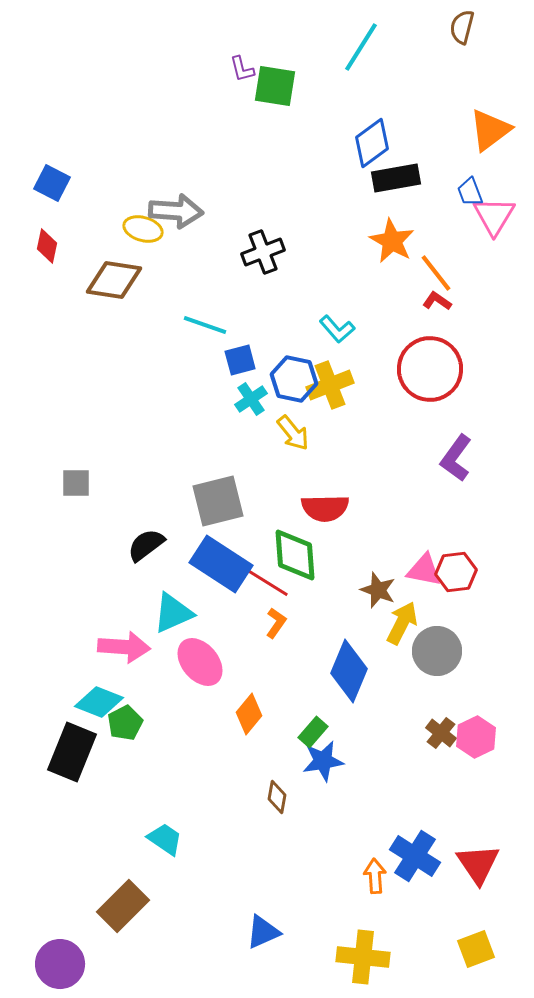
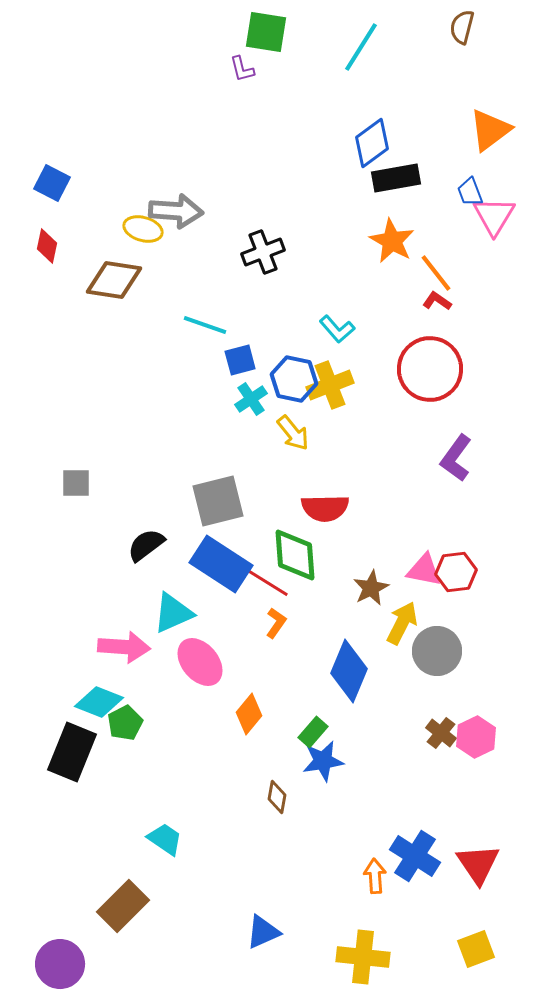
green square at (275, 86): moved 9 px left, 54 px up
brown star at (378, 590): moved 7 px left, 2 px up; rotated 24 degrees clockwise
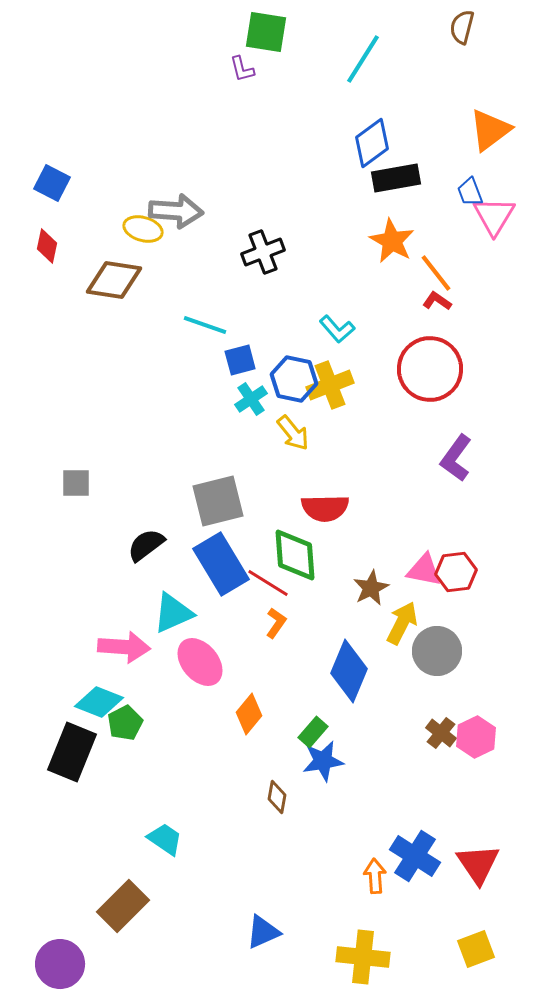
cyan line at (361, 47): moved 2 px right, 12 px down
blue rectangle at (221, 564): rotated 26 degrees clockwise
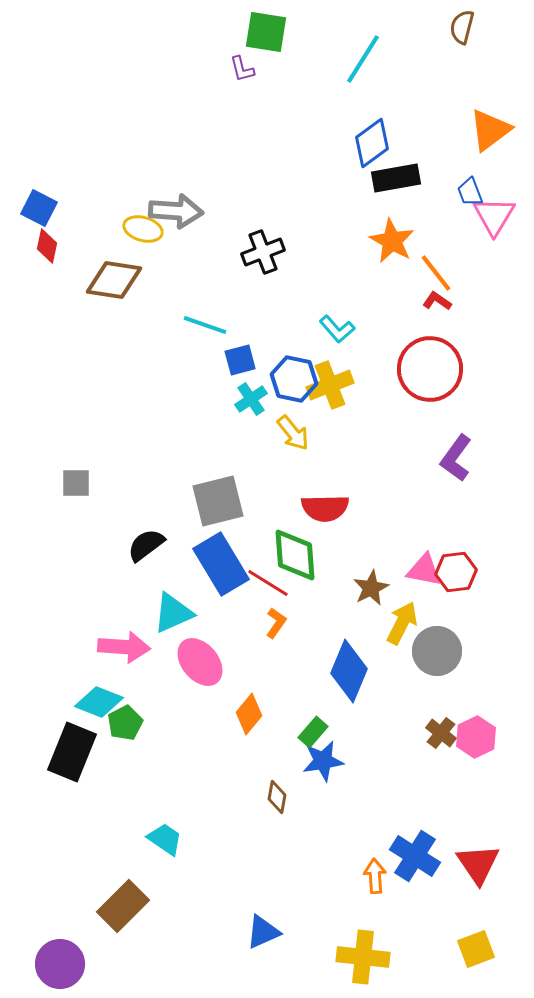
blue square at (52, 183): moved 13 px left, 25 px down
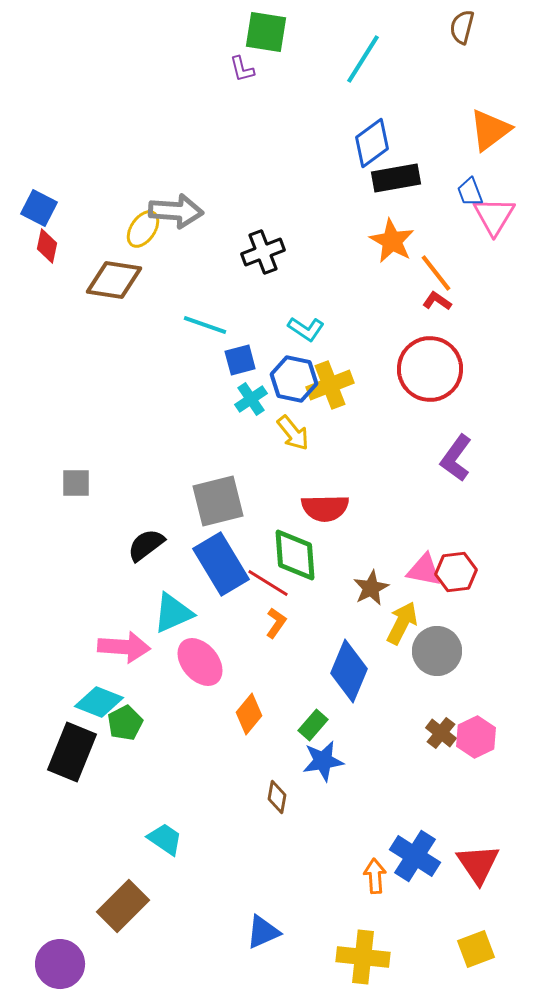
yellow ellipse at (143, 229): rotated 72 degrees counterclockwise
cyan L-shape at (337, 329): moved 31 px left; rotated 15 degrees counterclockwise
green rectangle at (313, 732): moved 7 px up
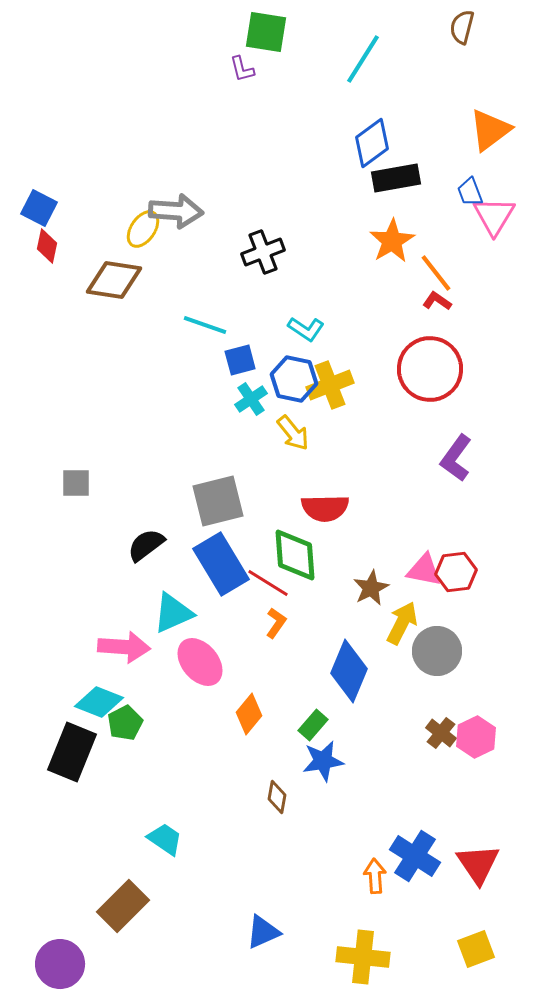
orange star at (392, 241): rotated 12 degrees clockwise
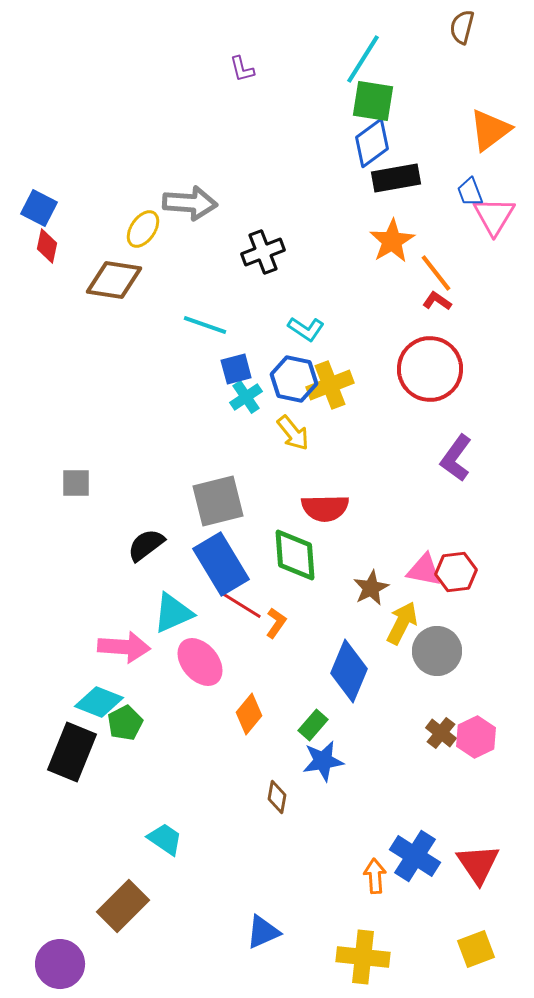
green square at (266, 32): moved 107 px right, 69 px down
gray arrow at (176, 211): moved 14 px right, 8 px up
blue square at (240, 360): moved 4 px left, 9 px down
cyan cross at (251, 399): moved 5 px left, 2 px up
red line at (268, 583): moved 27 px left, 22 px down
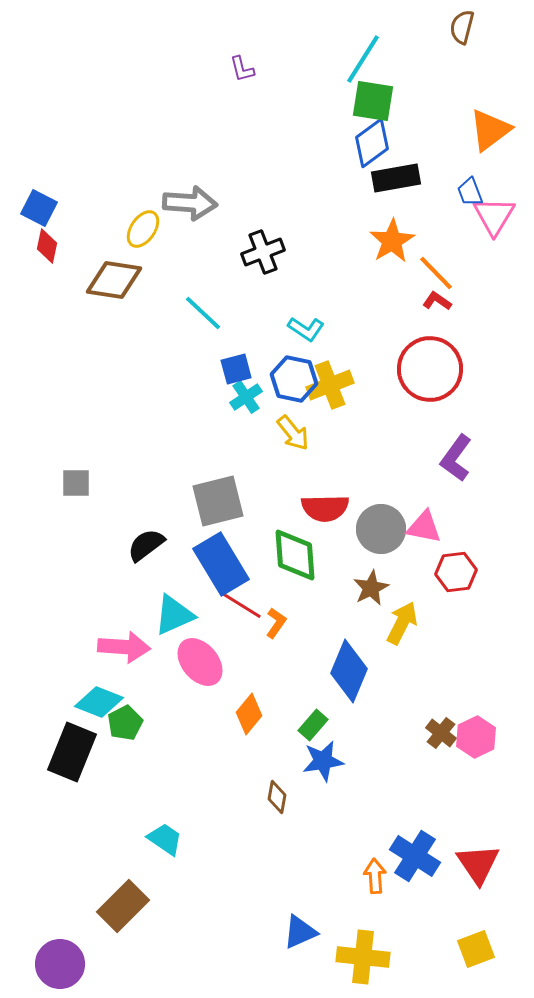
orange line at (436, 273): rotated 6 degrees counterclockwise
cyan line at (205, 325): moved 2 px left, 12 px up; rotated 24 degrees clockwise
pink triangle at (424, 570): moved 43 px up
cyan triangle at (173, 613): moved 1 px right, 2 px down
gray circle at (437, 651): moved 56 px left, 122 px up
blue triangle at (263, 932): moved 37 px right
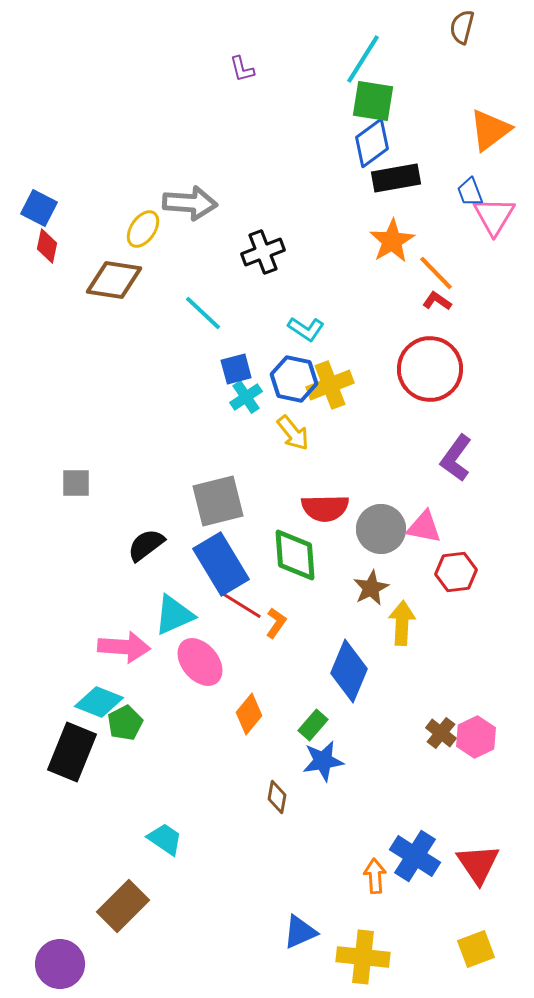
yellow arrow at (402, 623): rotated 24 degrees counterclockwise
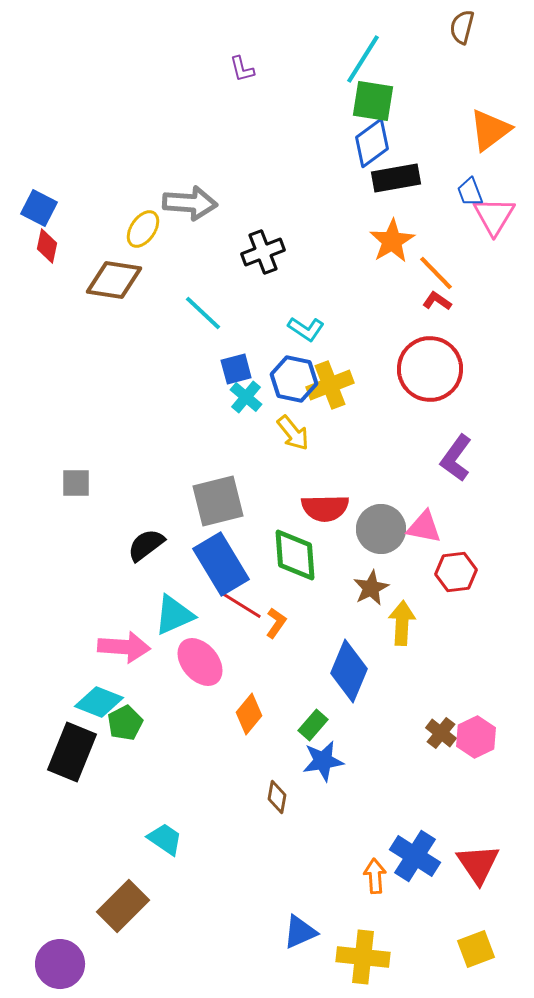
cyan cross at (246, 397): rotated 16 degrees counterclockwise
